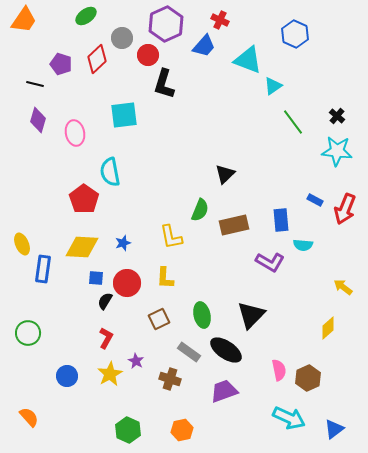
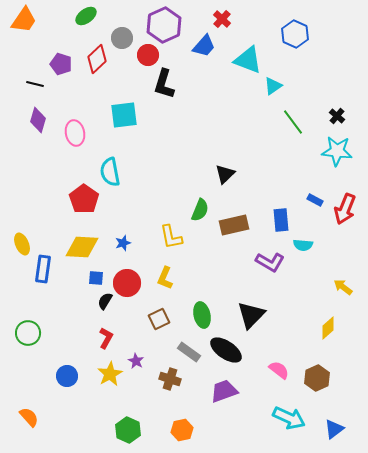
red cross at (220, 20): moved 2 px right, 1 px up; rotated 18 degrees clockwise
purple hexagon at (166, 24): moved 2 px left, 1 px down
yellow L-shape at (165, 278): rotated 20 degrees clockwise
pink semicircle at (279, 370): rotated 40 degrees counterclockwise
brown hexagon at (308, 378): moved 9 px right
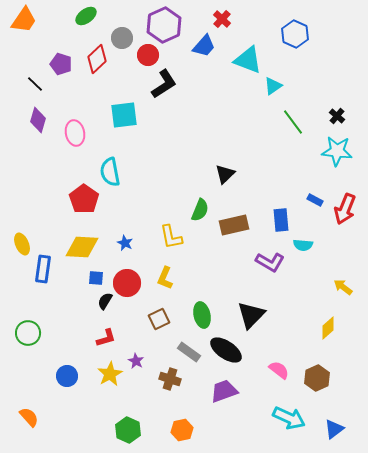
black line at (35, 84): rotated 30 degrees clockwise
black L-shape at (164, 84): rotated 140 degrees counterclockwise
blue star at (123, 243): moved 2 px right; rotated 28 degrees counterclockwise
red L-shape at (106, 338): rotated 45 degrees clockwise
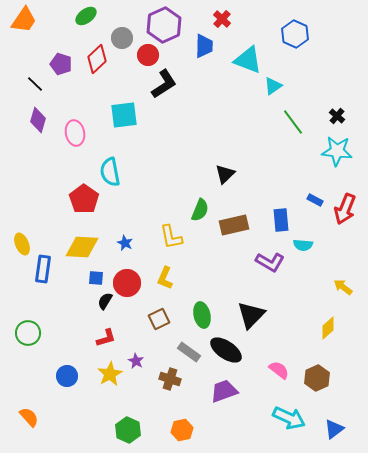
blue trapezoid at (204, 46): rotated 40 degrees counterclockwise
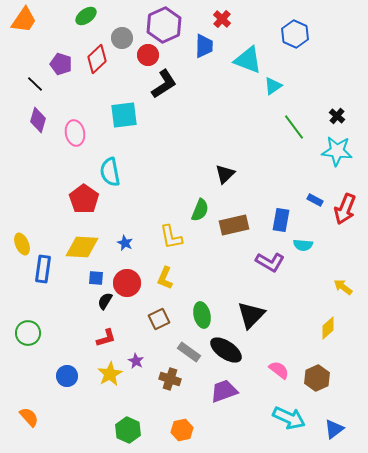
green line at (293, 122): moved 1 px right, 5 px down
blue rectangle at (281, 220): rotated 15 degrees clockwise
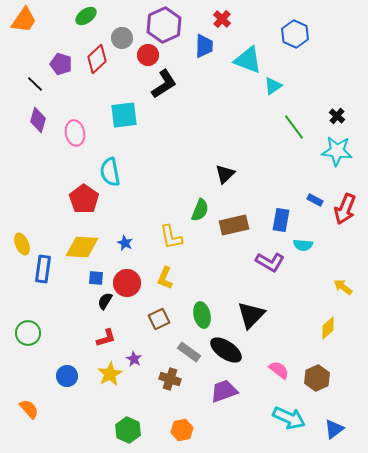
purple star at (136, 361): moved 2 px left, 2 px up
orange semicircle at (29, 417): moved 8 px up
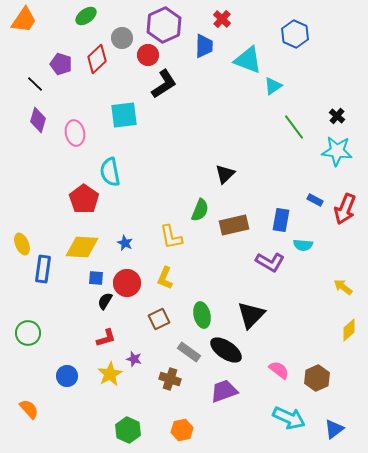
yellow diamond at (328, 328): moved 21 px right, 2 px down
purple star at (134, 359): rotated 14 degrees counterclockwise
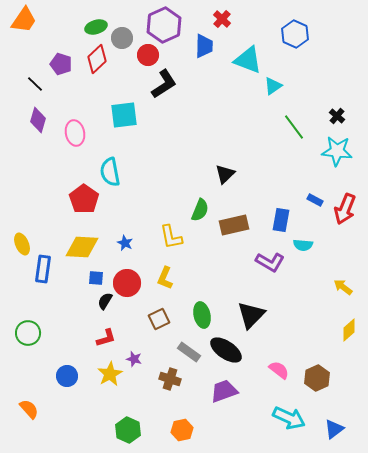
green ellipse at (86, 16): moved 10 px right, 11 px down; rotated 20 degrees clockwise
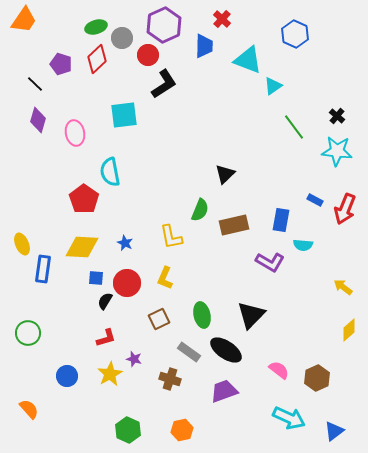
blue triangle at (334, 429): moved 2 px down
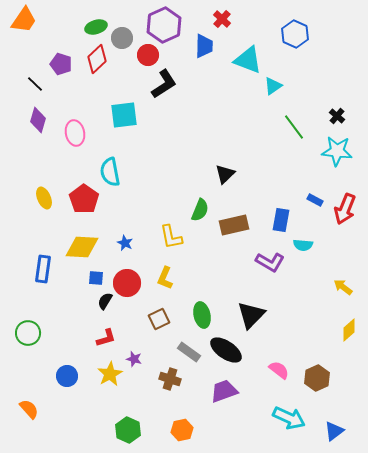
yellow ellipse at (22, 244): moved 22 px right, 46 px up
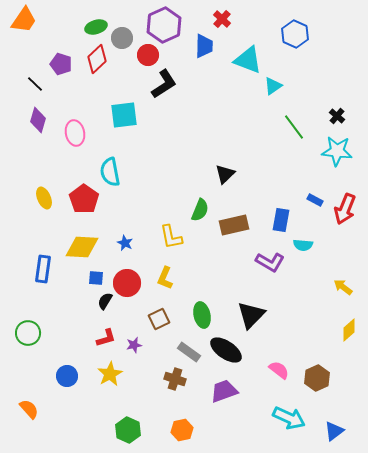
purple star at (134, 359): moved 14 px up; rotated 28 degrees counterclockwise
brown cross at (170, 379): moved 5 px right
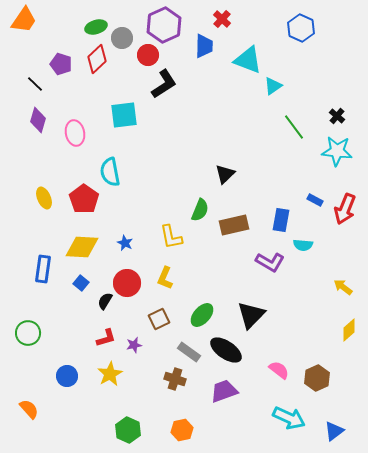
blue hexagon at (295, 34): moved 6 px right, 6 px up
blue square at (96, 278): moved 15 px left, 5 px down; rotated 35 degrees clockwise
green ellipse at (202, 315): rotated 55 degrees clockwise
